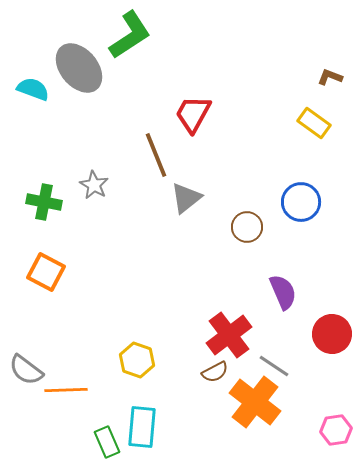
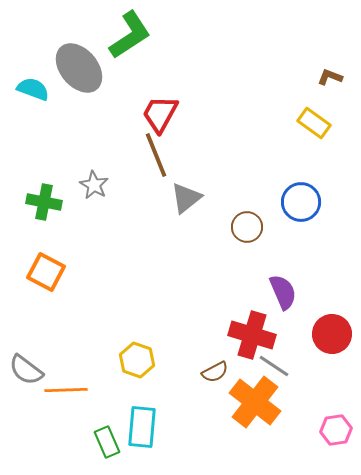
red trapezoid: moved 33 px left
red cross: moved 23 px right; rotated 36 degrees counterclockwise
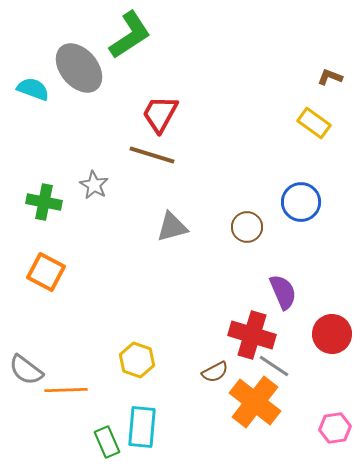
brown line: moved 4 px left; rotated 51 degrees counterclockwise
gray triangle: moved 14 px left, 29 px down; rotated 24 degrees clockwise
pink hexagon: moved 1 px left, 2 px up
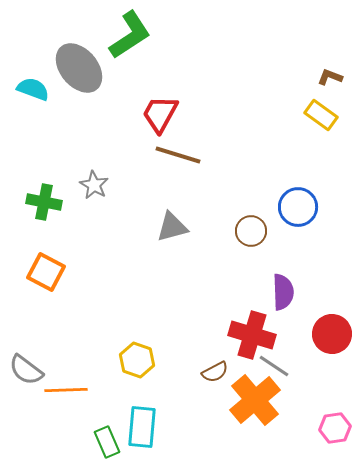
yellow rectangle: moved 7 px right, 8 px up
brown line: moved 26 px right
blue circle: moved 3 px left, 5 px down
brown circle: moved 4 px right, 4 px down
purple semicircle: rotated 21 degrees clockwise
orange cross: moved 2 px up; rotated 12 degrees clockwise
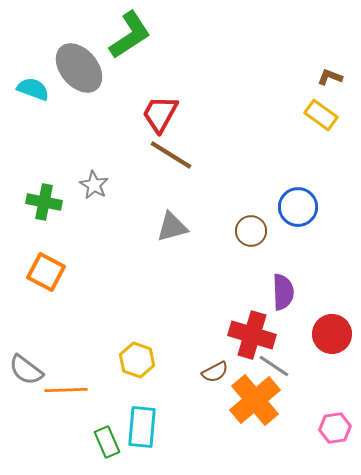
brown line: moved 7 px left; rotated 15 degrees clockwise
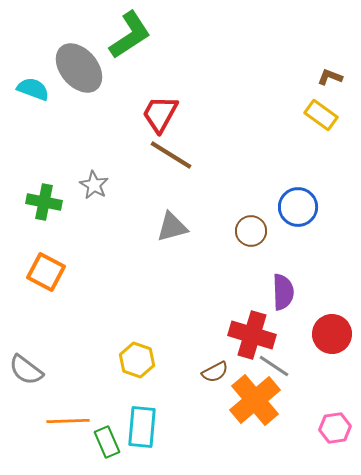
orange line: moved 2 px right, 31 px down
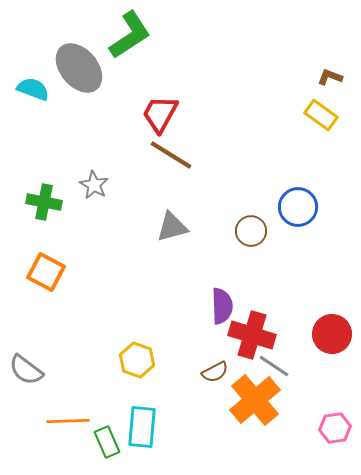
purple semicircle: moved 61 px left, 14 px down
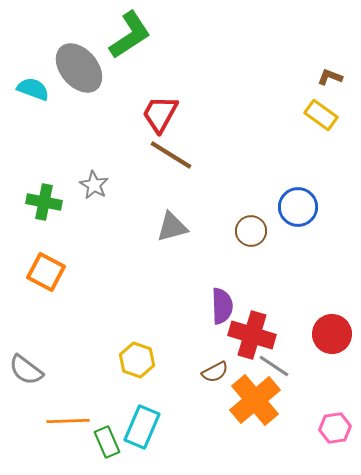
cyan rectangle: rotated 18 degrees clockwise
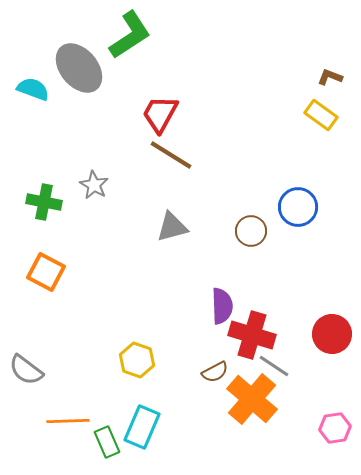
orange cross: moved 3 px left, 1 px up; rotated 9 degrees counterclockwise
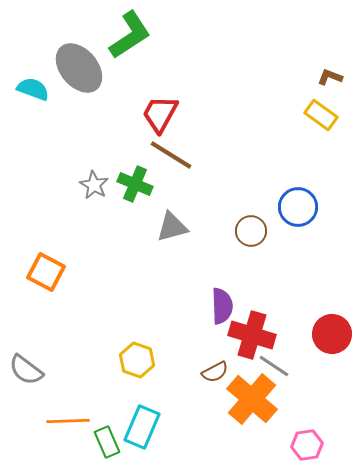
green cross: moved 91 px right, 18 px up; rotated 12 degrees clockwise
pink hexagon: moved 28 px left, 17 px down
